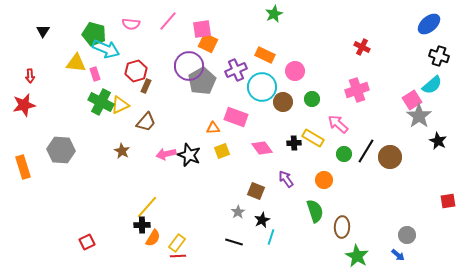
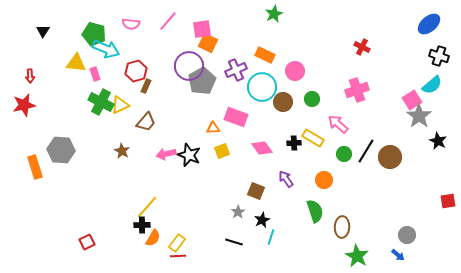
orange rectangle at (23, 167): moved 12 px right
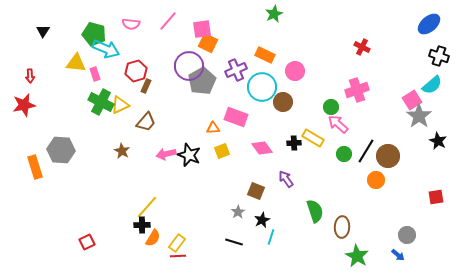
green circle at (312, 99): moved 19 px right, 8 px down
brown circle at (390, 157): moved 2 px left, 1 px up
orange circle at (324, 180): moved 52 px right
red square at (448, 201): moved 12 px left, 4 px up
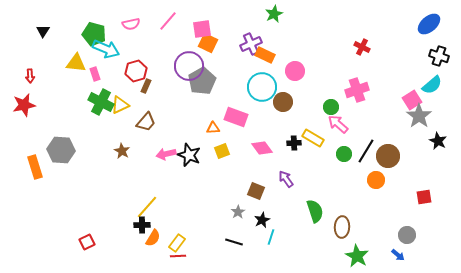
pink semicircle at (131, 24): rotated 18 degrees counterclockwise
purple cross at (236, 70): moved 15 px right, 26 px up
red square at (436, 197): moved 12 px left
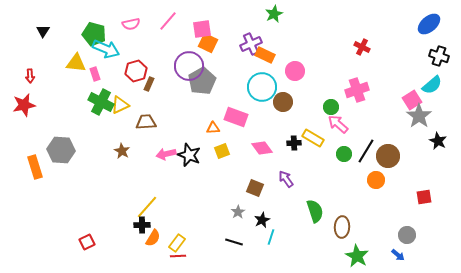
brown rectangle at (146, 86): moved 3 px right, 2 px up
brown trapezoid at (146, 122): rotated 135 degrees counterclockwise
brown square at (256, 191): moved 1 px left, 3 px up
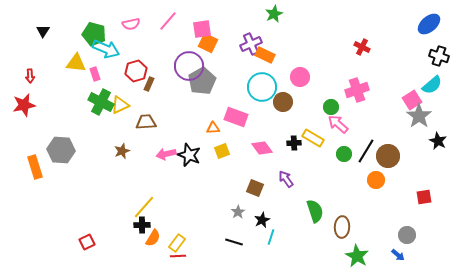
pink circle at (295, 71): moved 5 px right, 6 px down
brown star at (122, 151): rotated 21 degrees clockwise
yellow line at (147, 207): moved 3 px left
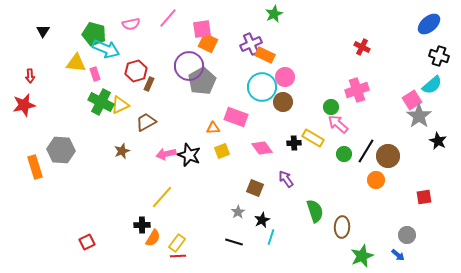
pink line at (168, 21): moved 3 px up
pink circle at (300, 77): moved 15 px left
brown trapezoid at (146, 122): rotated 25 degrees counterclockwise
yellow line at (144, 207): moved 18 px right, 10 px up
green star at (357, 256): moved 5 px right; rotated 20 degrees clockwise
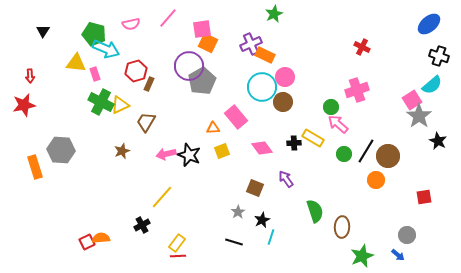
pink rectangle at (236, 117): rotated 30 degrees clockwise
brown trapezoid at (146, 122): rotated 30 degrees counterclockwise
black cross at (142, 225): rotated 28 degrees counterclockwise
orange semicircle at (153, 238): moved 52 px left; rotated 126 degrees counterclockwise
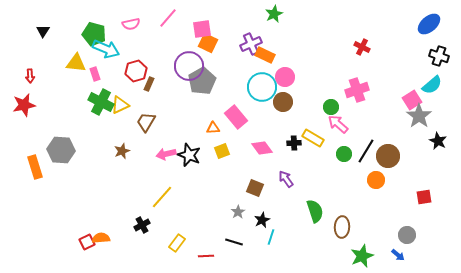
red line at (178, 256): moved 28 px right
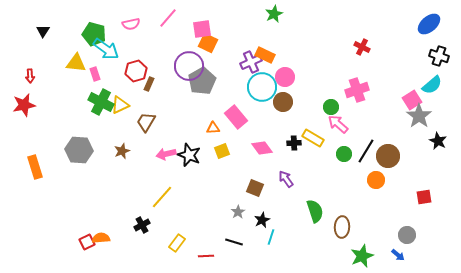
purple cross at (251, 44): moved 18 px down
cyan arrow at (106, 49): rotated 12 degrees clockwise
gray hexagon at (61, 150): moved 18 px right
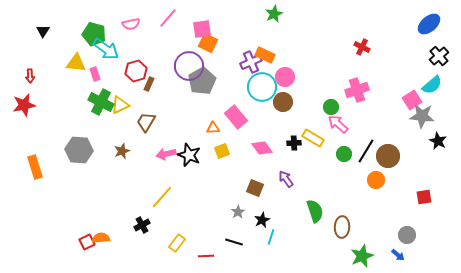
black cross at (439, 56): rotated 30 degrees clockwise
gray star at (419, 116): moved 3 px right; rotated 30 degrees counterclockwise
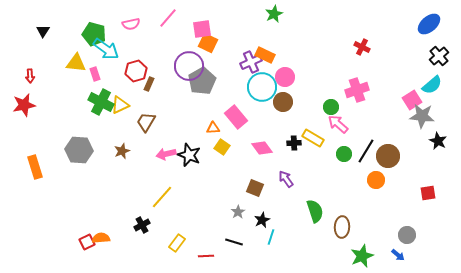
yellow square at (222, 151): moved 4 px up; rotated 35 degrees counterclockwise
red square at (424, 197): moved 4 px right, 4 px up
